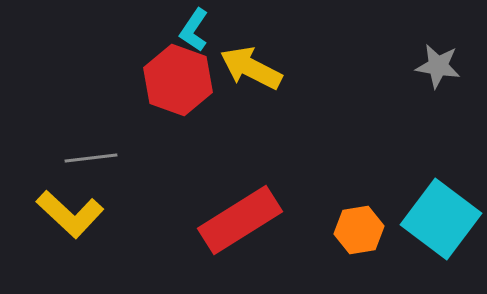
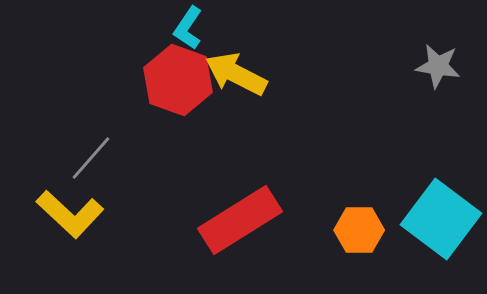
cyan L-shape: moved 6 px left, 2 px up
yellow arrow: moved 15 px left, 6 px down
gray line: rotated 42 degrees counterclockwise
orange hexagon: rotated 9 degrees clockwise
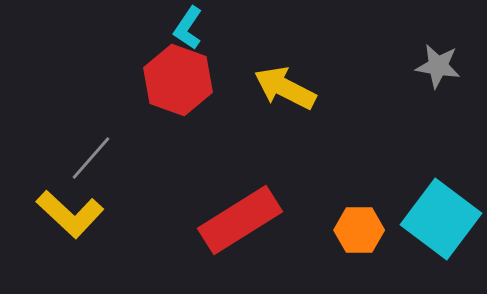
yellow arrow: moved 49 px right, 14 px down
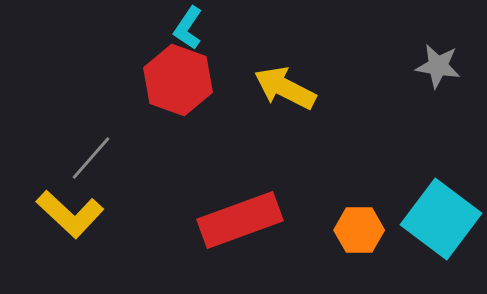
red rectangle: rotated 12 degrees clockwise
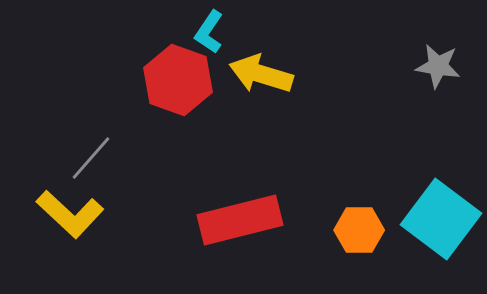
cyan L-shape: moved 21 px right, 4 px down
yellow arrow: moved 24 px left, 14 px up; rotated 10 degrees counterclockwise
red rectangle: rotated 6 degrees clockwise
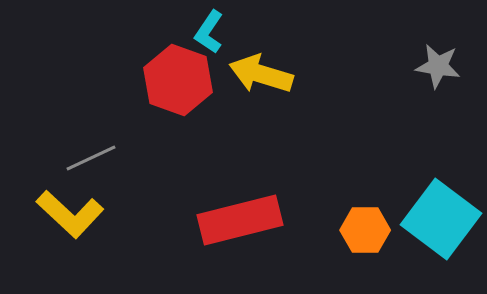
gray line: rotated 24 degrees clockwise
orange hexagon: moved 6 px right
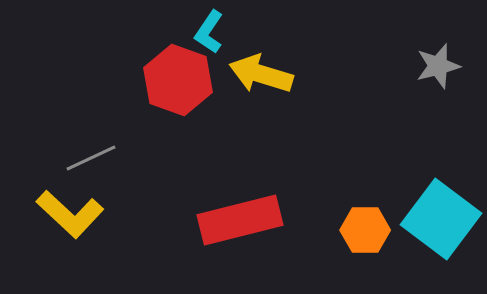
gray star: rotated 24 degrees counterclockwise
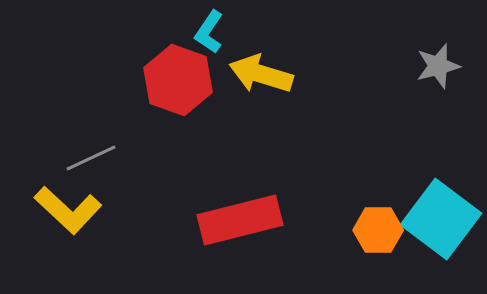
yellow L-shape: moved 2 px left, 4 px up
orange hexagon: moved 13 px right
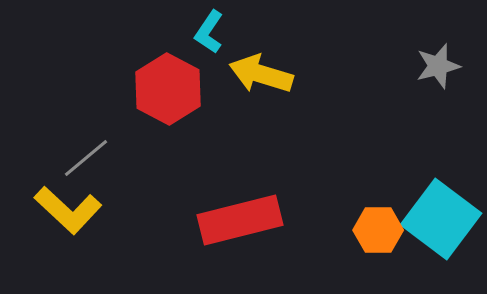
red hexagon: moved 10 px left, 9 px down; rotated 8 degrees clockwise
gray line: moved 5 px left; rotated 15 degrees counterclockwise
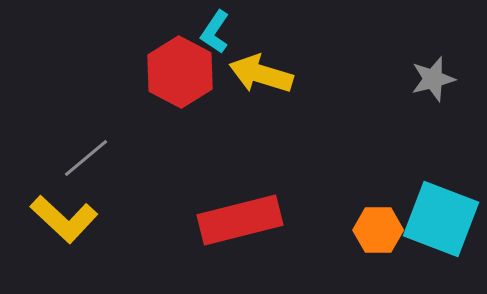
cyan L-shape: moved 6 px right
gray star: moved 5 px left, 13 px down
red hexagon: moved 12 px right, 17 px up
yellow L-shape: moved 4 px left, 9 px down
cyan square: rotated 16 degrees counterclockwise
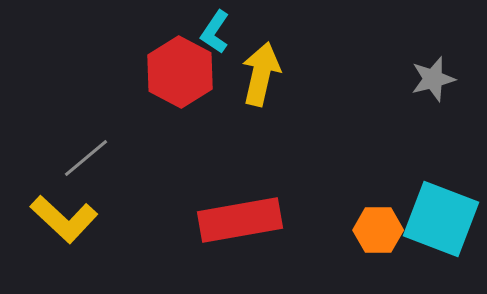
yellow arrow: rotated 86 degrees clockwise
red rectangle: rotated 4 degrees clockwise
